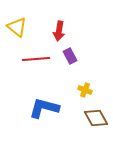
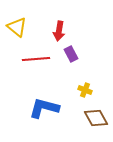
purple rectangle: moved 1 px right, 2 px up
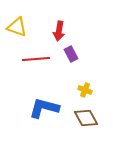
yellow triangle: rotated 20 degrees counterclockwise
brown diamond: moved 10 px left
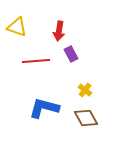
red line: moved 2 px down
yellow cross: rotated 16 degrees clockwise
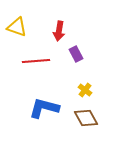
purple rectangle: moved 5 px right
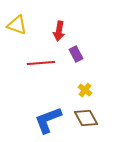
yellow triangle: moved 2 px up
red line: moved 5 px right, 2 px down
blue L-shape: moved 4 px right, 12 px down; rotated 36 degrees counterclockwise
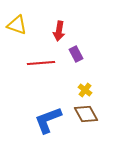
brown diamond: moved 4 px up
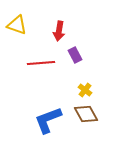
purple rectangle: moved 1 px left, 1 px down
